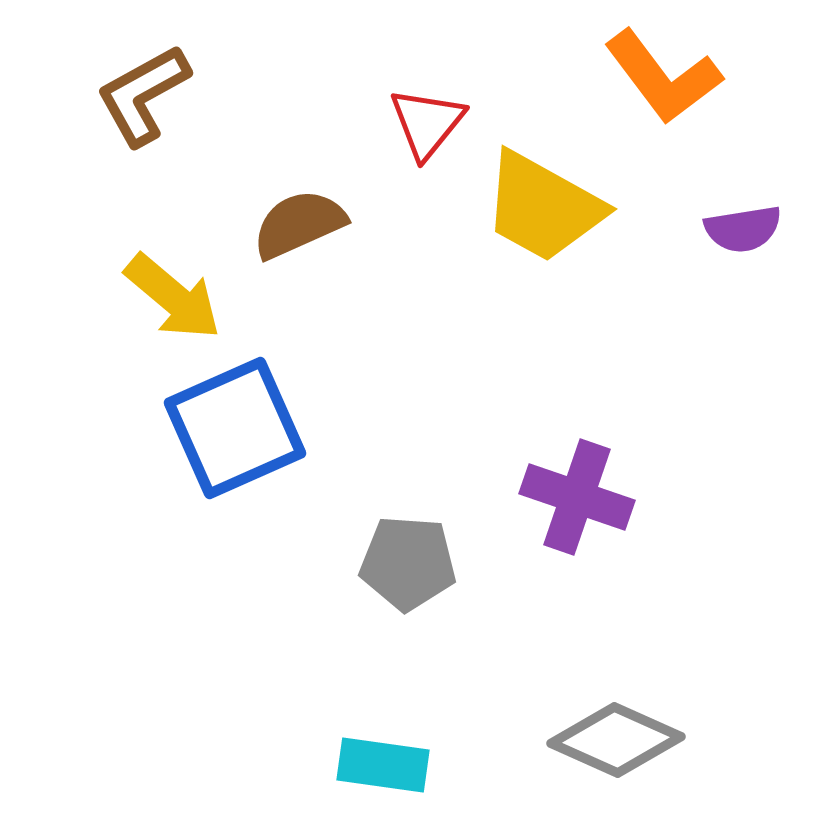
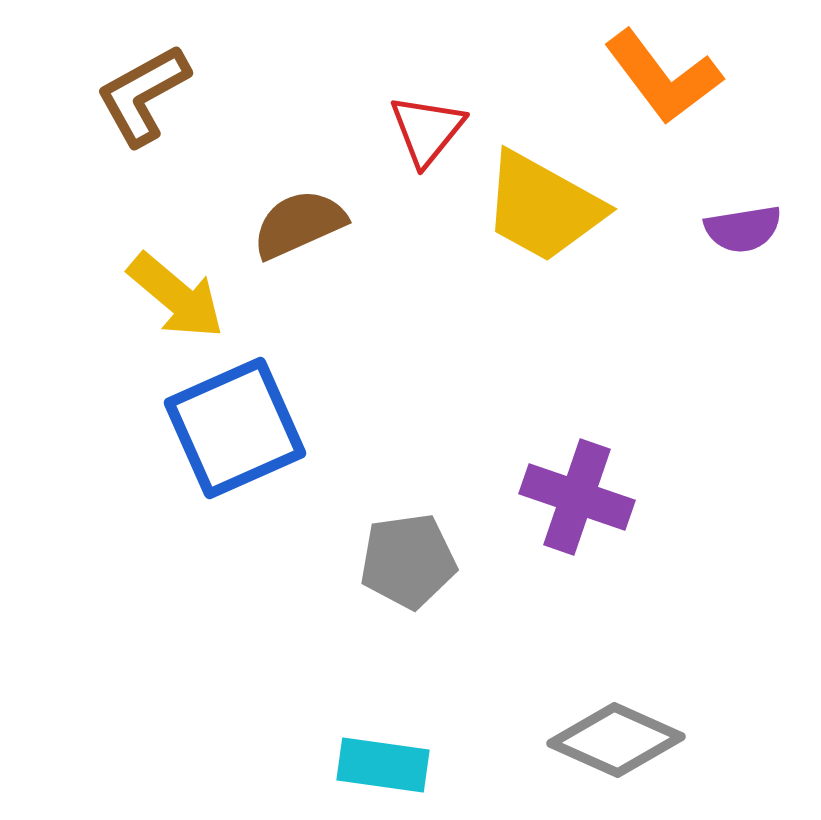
red triangle: moved 7 px down
yellow arrow: moved 3 px right, 1 px up
gray pentagon: moved 2 px up; rotated 12 degrees counterclockwise
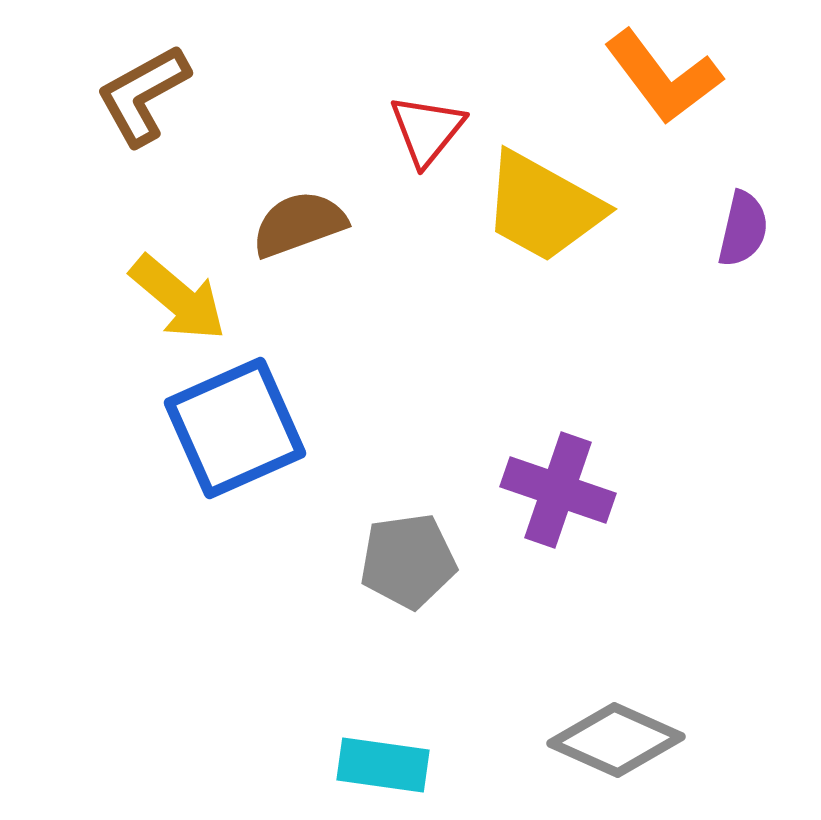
brown semicircle: rotated 4 degrees clockwise
purple semicircle: rotated 68 degrees counterclockwise
yellow arrow: moved 2 px right, 2 px down
purple cross: moved 19 px left, 7 px up
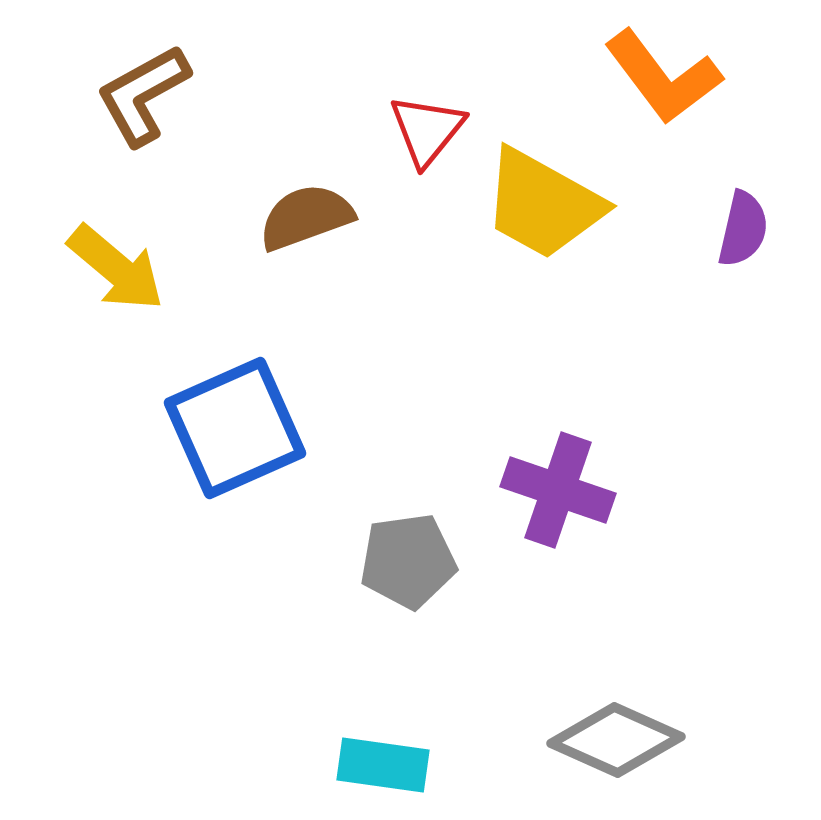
yellow trapezoid: moved 3 px up
brown semicircle: moved 7 px right, 7 px up
yellow arrow: moved 62 px left, 30 px up
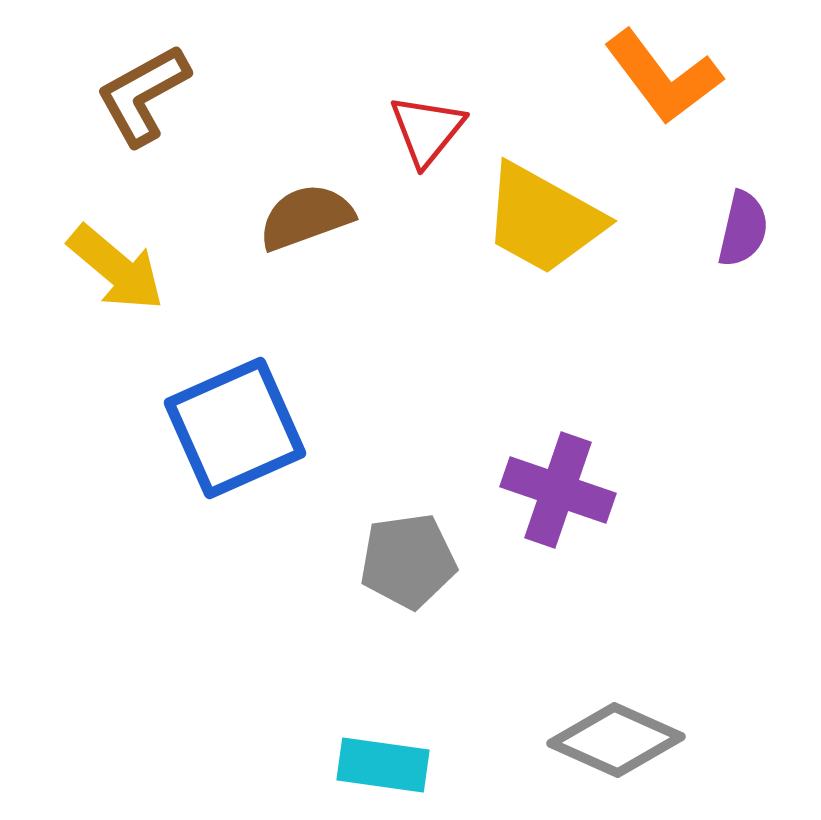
yellow trapezoid: moved 15 px down
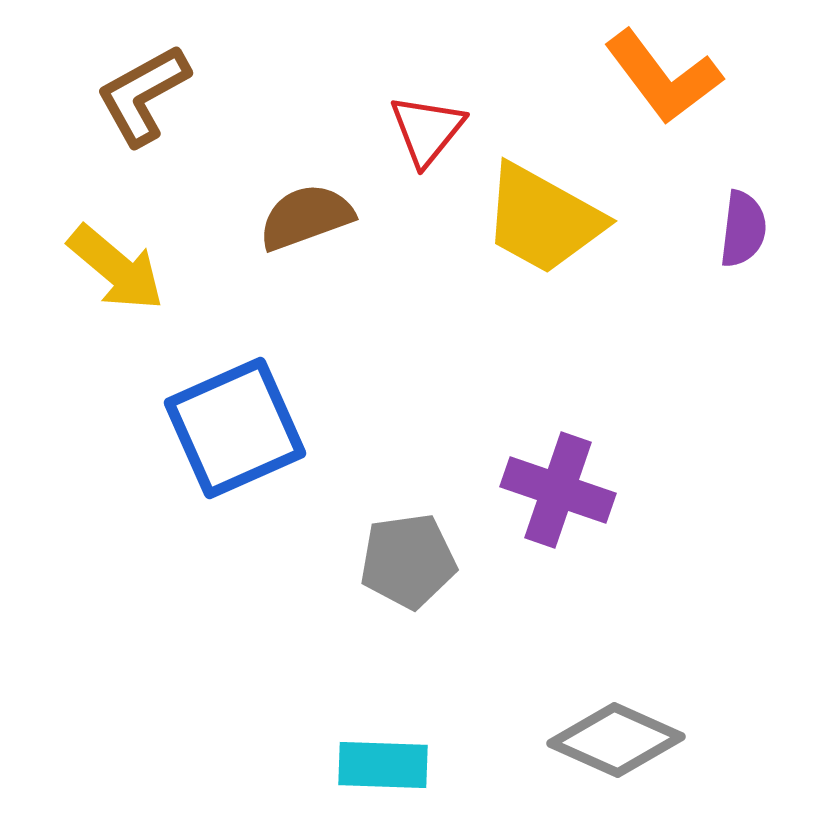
purple semicircle: rotated 6 degrees counterclockwise
cyan rectangle: rotated 6 degrees counterclockwise
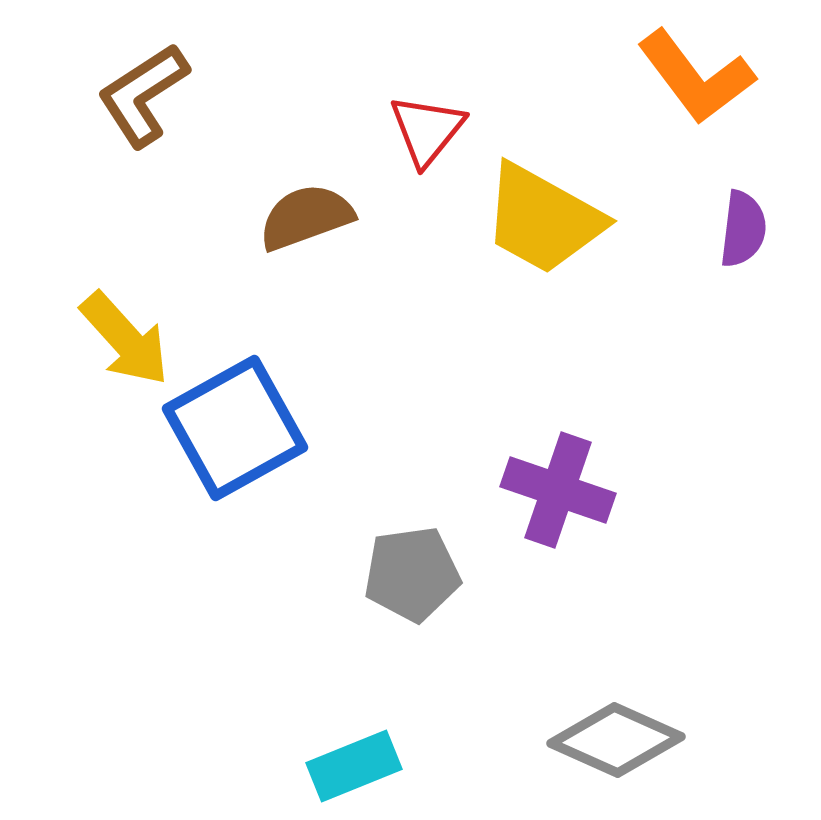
orange L-shape: moved 33 px right
brown L-shape: rotated 4 degrees counterclockwise
yellow arrow: moved 9 px right, 71 px down; rotated 8 degrees clockwise
blue square: rotated 5 degrees counterclockwise
gray pentagon: moved 4 px right, 13 px down
cyan rectangle: moved 29 px left, 1 px down; rotated 24 degrees counterclockwise
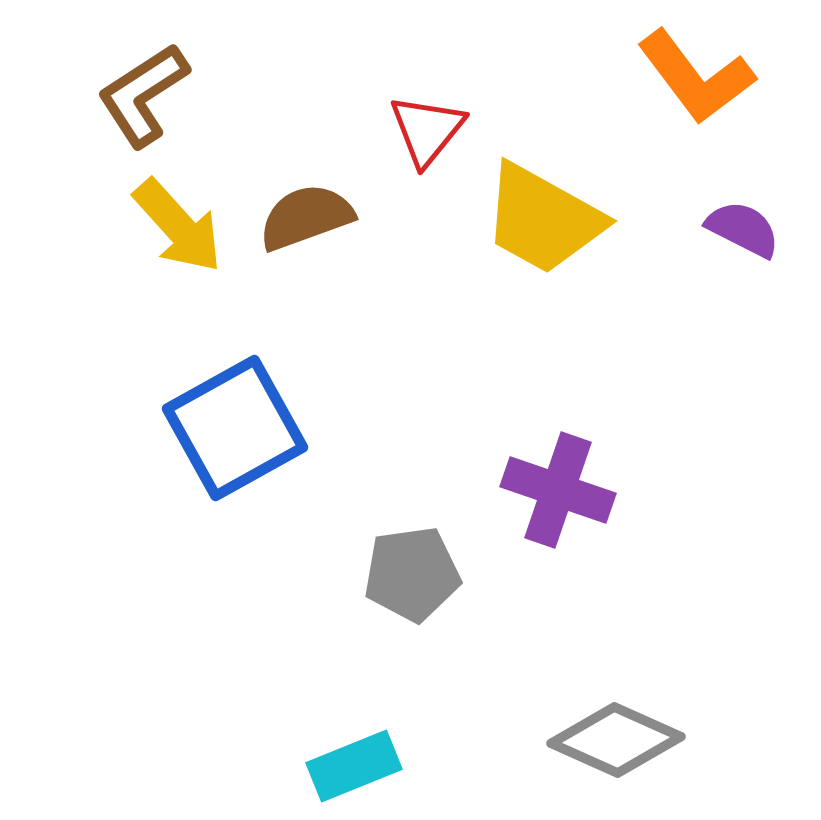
purple semicircle: rotated 70 degrees counterclockwise
yellow arrow: moved 53 px right, 113 px up
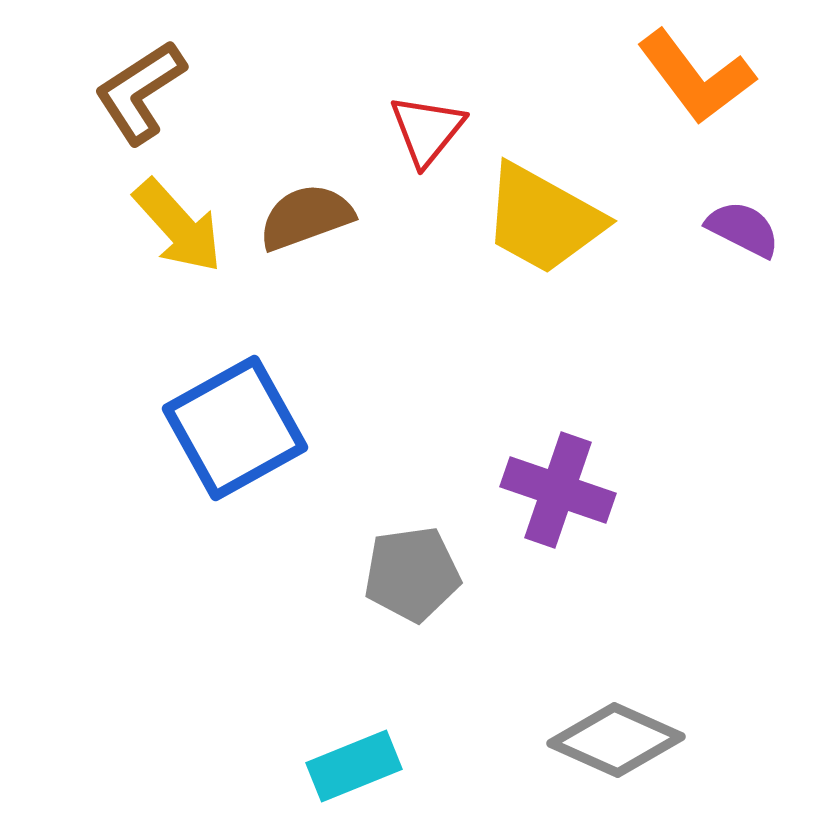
brown L-shape: moved 3 px left, 3 px up
